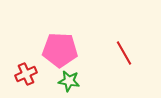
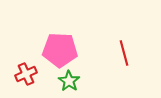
red line: rotated 15 degrees clockwise
green star: rotated 25 degrees clockwise
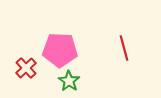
red line: moved 5 px up
red cross: moved 6 px up; rotated 20 degrees counterclockwise
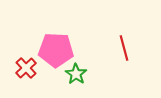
pink pentagon: moved 4 px left
green star: moved 7 px right, 7 px up
